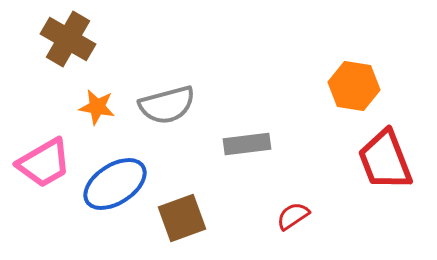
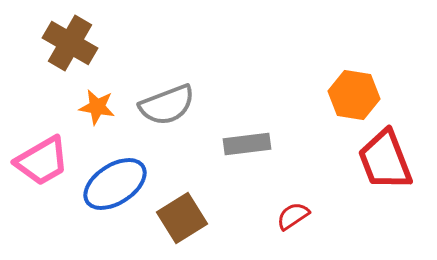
brown cross: moved 2 px right, 4 px down
orange hexagon: moved 9 px down
gray semicircle: rotated 6 degrees counterclockwise
pink trapezoid: moved 2 px left, 2 px up
brown square: rotated 12 degrees counterclockwise
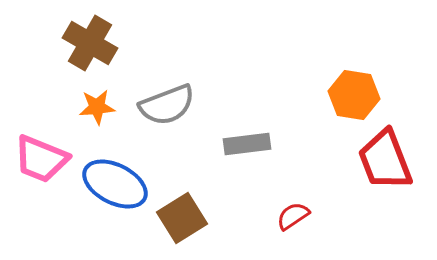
brown cross: moved 20 px right
orange star: rotated 15 degrees counterclockwise
pink trapezoid: moved 1 px left, 2 px up; rotated 52 degrees clockwise
blue ellipse: rotated 60 degrees clockwise
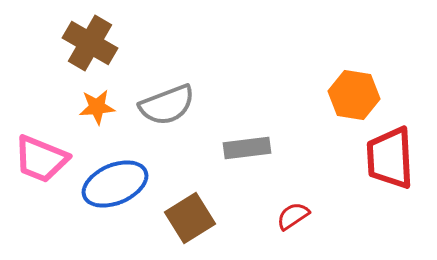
gray rectangle: moved 4 px down
red trapezoid: moved 5 px right, 2 px up; rotated 18 degrees clockwise
blue ellipse: rotated 50 degrees counterclockwise
brown square: moved 8 px right
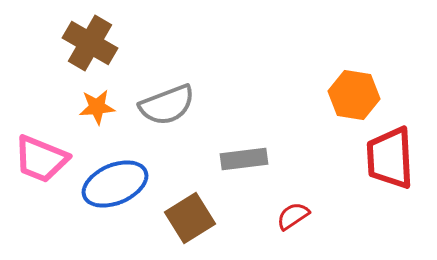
gray rectangle: moved 3 px left, 11 px down
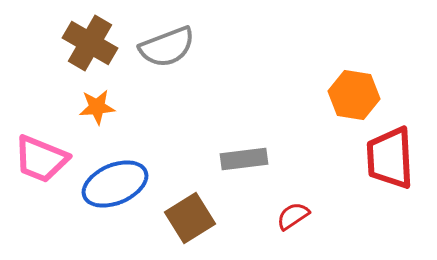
gray semicircle: moved 58 px up
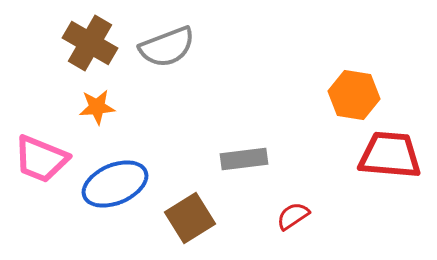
red trapezoid: moved 3 px up; rotated 98 degrees clockwise
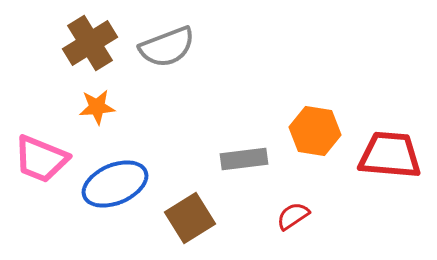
brown cross: rotated 28 degrees clockwise
orange hexagon: moved 39 px left, 36 px down
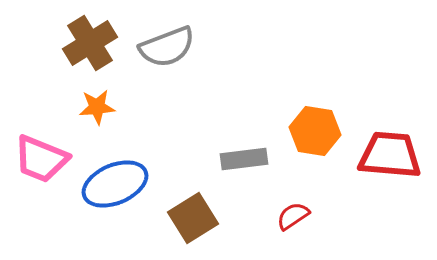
brown square: moved 3 px right
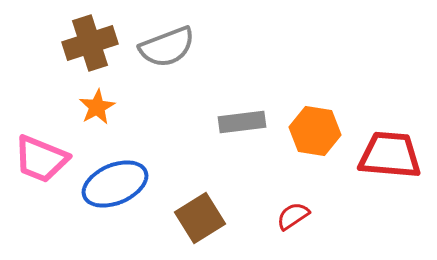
brown cross: rotated 14 degrees clockwise
orange star: rotated 24 degrees counterclockwise
gray rectangle: moved 2 px left, 37 px up
brown square: moved 7 px right
